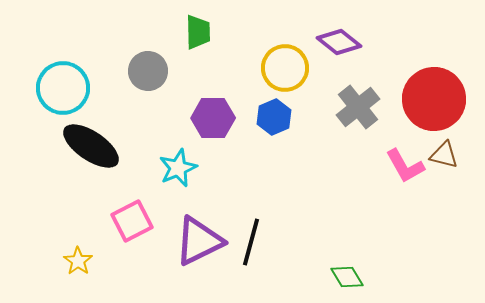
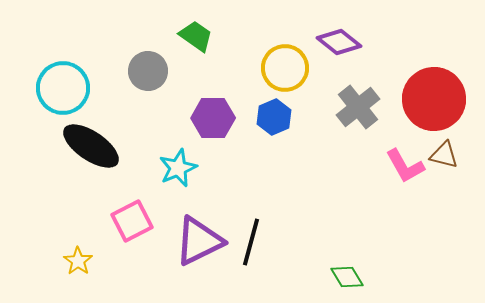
green trapezoid: moved 2 px left, 4 px down; rotated 54 degrees counterclockwise
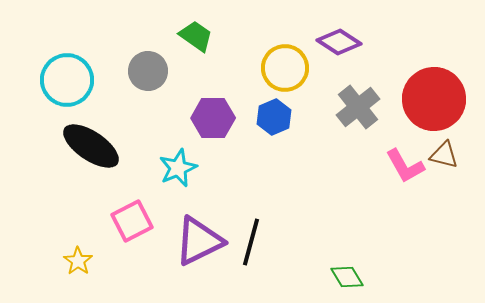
purple diamond: rotated 6 degrees counterclockwise
cyan circle: moved 4 px right, 8 px up
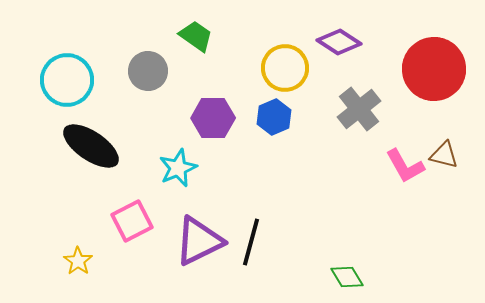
red circle: moved 30 px up
gray cross: moved 1 px right, 2 px down
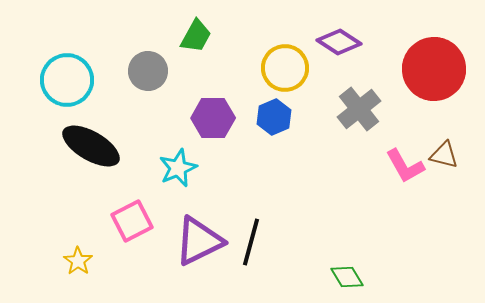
green trapezoid: rotated 84 degrees clockwise
black ellipse: rotated 4 degrees counterclockwise
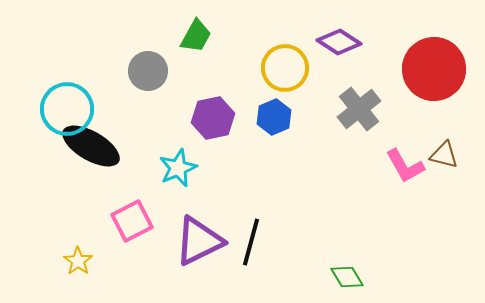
cyan circle: moved 29 px down
purple hexagon: rotated 12 degrees counterclockwise
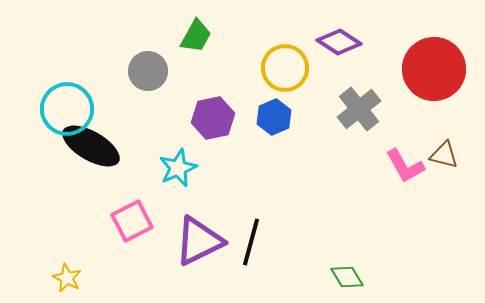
yellow star: moved 11 px left, 17 px down; rotated 8 degrees counterclockwise
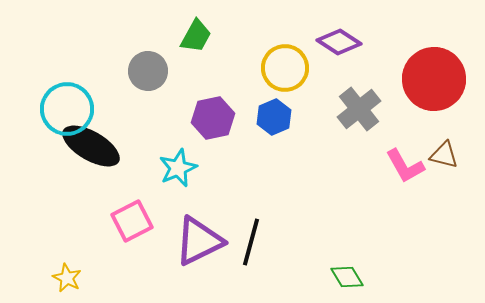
red circle: moved 10 px down
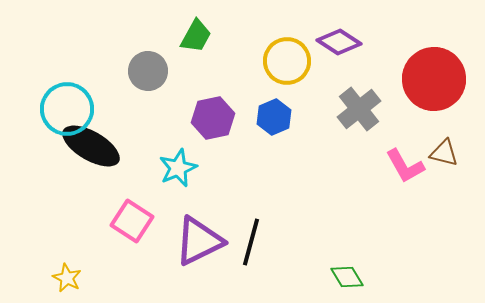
yellow circle: moved 2 px right, 7 px up
brown triangle: moved 2 px up
pink square: rotated 30 degrees counterclockwise
